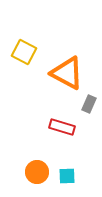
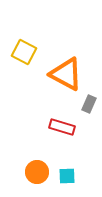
orange triangle: moved 1 px left, 1 px down
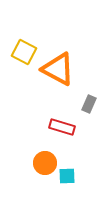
orange triangle: moved 8 px left, 5 px up
orange circle: moved 8 px right, 9 px up
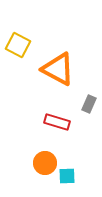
yellow square: moved 6 px left, 7 px up
red rectangle: moved 5 px left, 5 px up
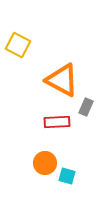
orange triangle: moved 4 px right, 11 px down
gray rectangle: moved 3 px left, 3 px down
red rectangle: rotated 20 degrees counterclockwise
cyan square: rotated 18 degrees clockwise
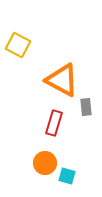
gray rectangle: rotated 30 degrees counterclockwise
red rectangle: moved 3 px left, 1 px down; rotated 70 degrees counterclockwise
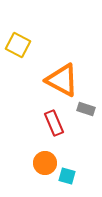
gray rectangle: moved 2 px down; rotated 66 degrees counterclockwise
red rectangle: rotated 40 degrees counterclockwise
